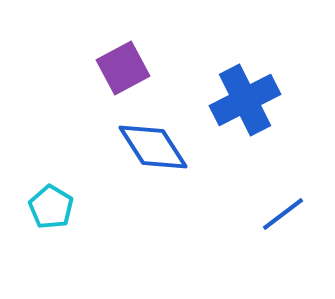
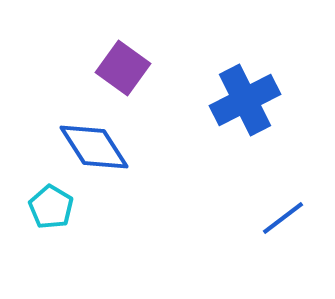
purple square: rotated 26 degrees counterclockwise
blue diamond: moved 59 px left
blue line: moved 4 px down
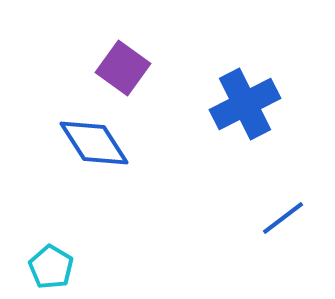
blue cross: moved 4 px down
blue diamond: moved 4 px up
cyan pentagon: moved 60 px down
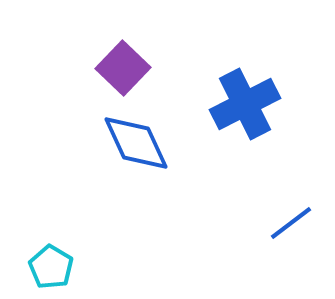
purple square: rotated 8 degrees clockwise
blue diamond: moved 42 px right; rotated 8 degrees clockwise
blue line: moved 8 px right, 5 px down
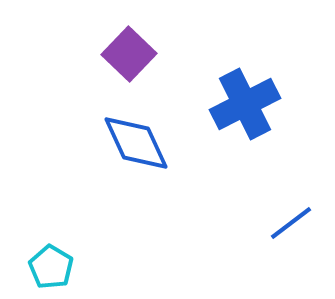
purple square: moved 6 px right, 14 px up
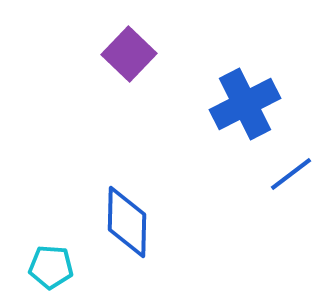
blue diamond: moved 9 px left, 79 px down; rotated 26 degrees clockwise
blue line: moved 49 px up
cyan pentagon: rotated 27 degrees counterclockwise
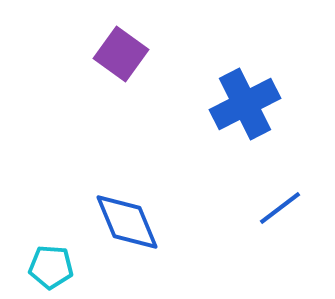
purple square: moved 8 px left; rotated 8 degrees counterclockwise
blue line: moved 11 px left, 34 px down
blue diamond: rotated 24 degrees counterclockwise
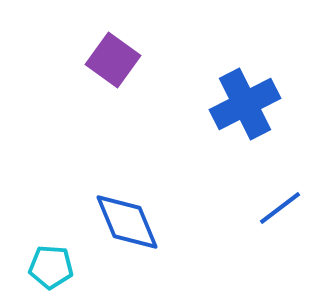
purple square: moved 8 px left, 6 px down
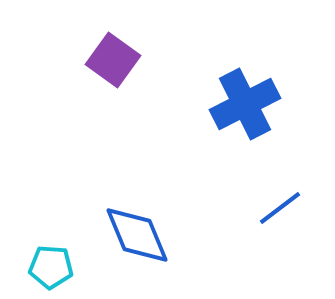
blue diamond: moved 10 px right, 13 px down
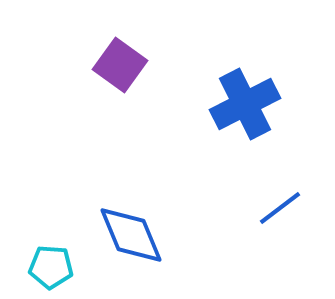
purple square: moved 7 px right, 5 px down
blue diamond: moved 6 px left
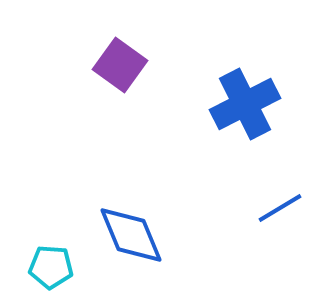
blue line: rotated 6 degrees clockwise
